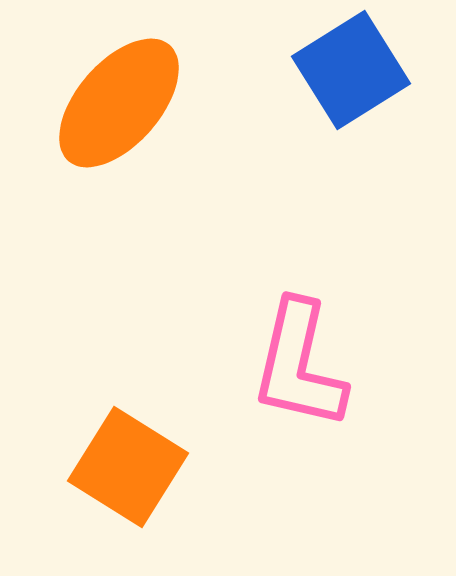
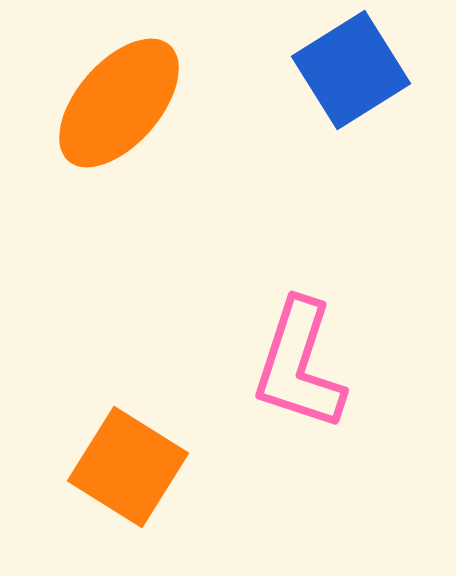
pink L-shape: rotated 5 degrees clockwise
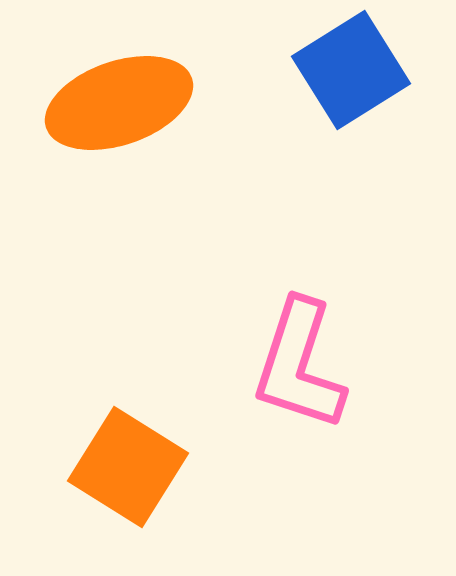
orange ellipse: rotated 30 degrees clockwise
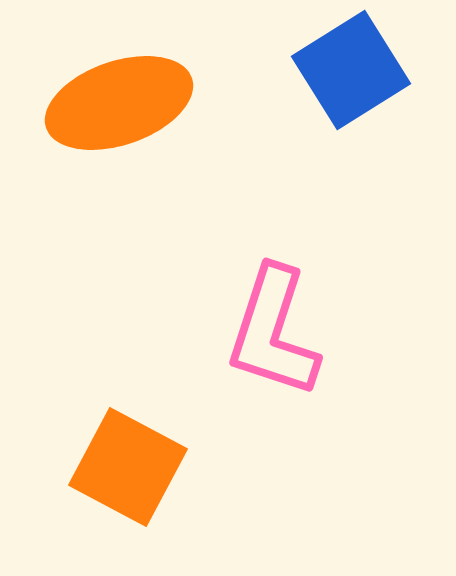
pink L-shape: moved 26 px left, 33 px up
orange square: rotated 4 degrees counterclockwise
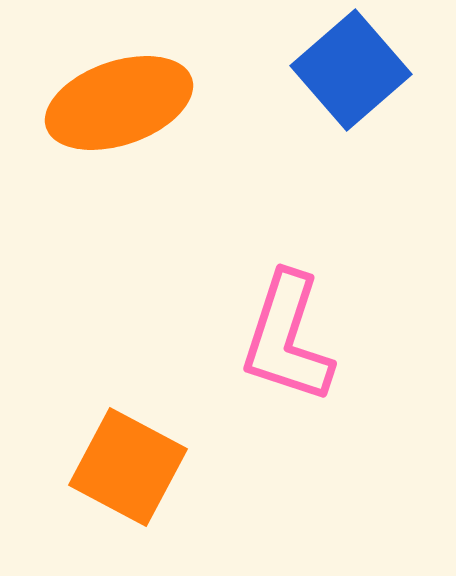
blue square: rotated 9 degrees counterclockwise
pink L-shape: moved 14 px right, 6 px down
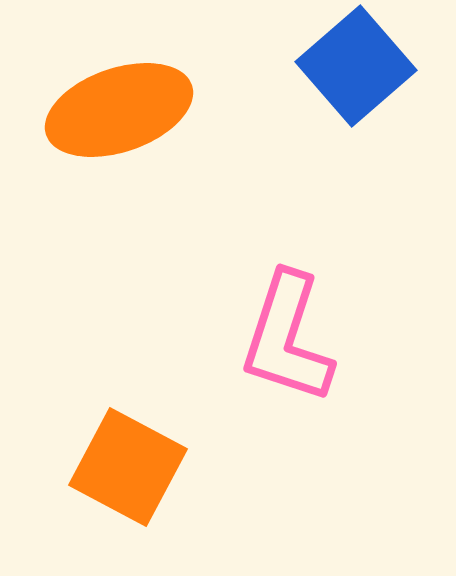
blue square: moved 5 px right, 4 px up
orange ellipse: moved 7 px down
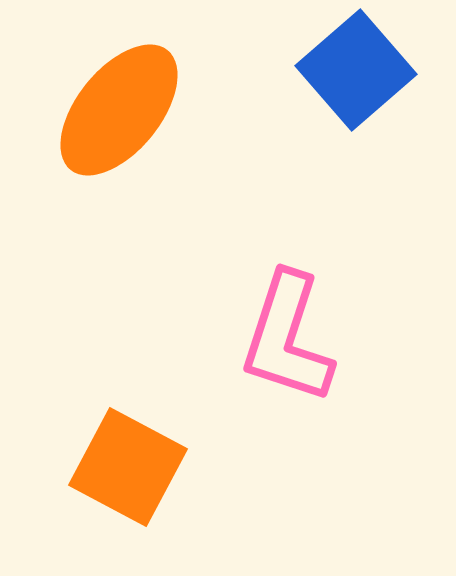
blue square: moved 4 px down
orange ellipse: rotated 32 degrees counterclockwise
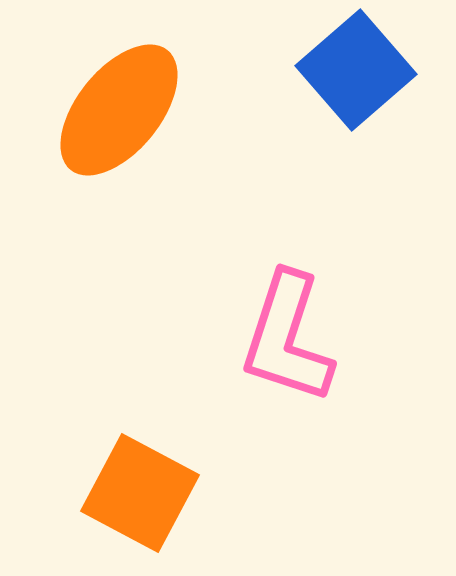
orange square: moved 12 px right, 26 px down
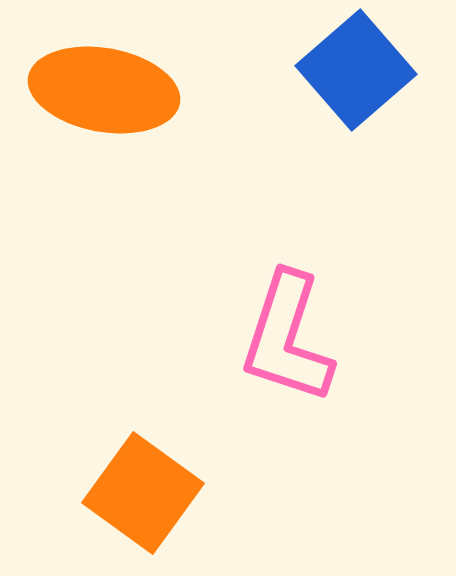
orange ellipse: moved 15 px left, 20 px up; rotated 61 degrees clockwise
orange square: moved 3 px right; rotated 8 degrees clockwise
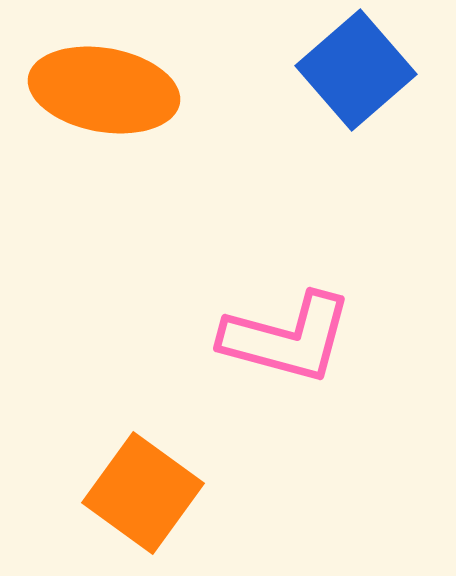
pink L-shape: rotated 93 degrees counterclockwise
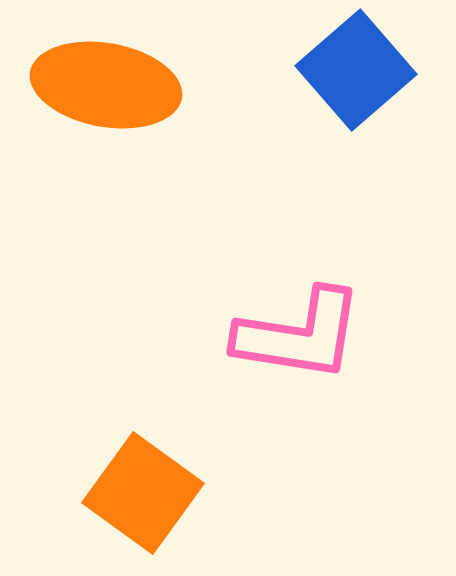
orange ellipse: moved 2 px right, 5 px up
pink L-shape: moved 12 px right, 3 px up; rotated 6 degrees counterclockwise
